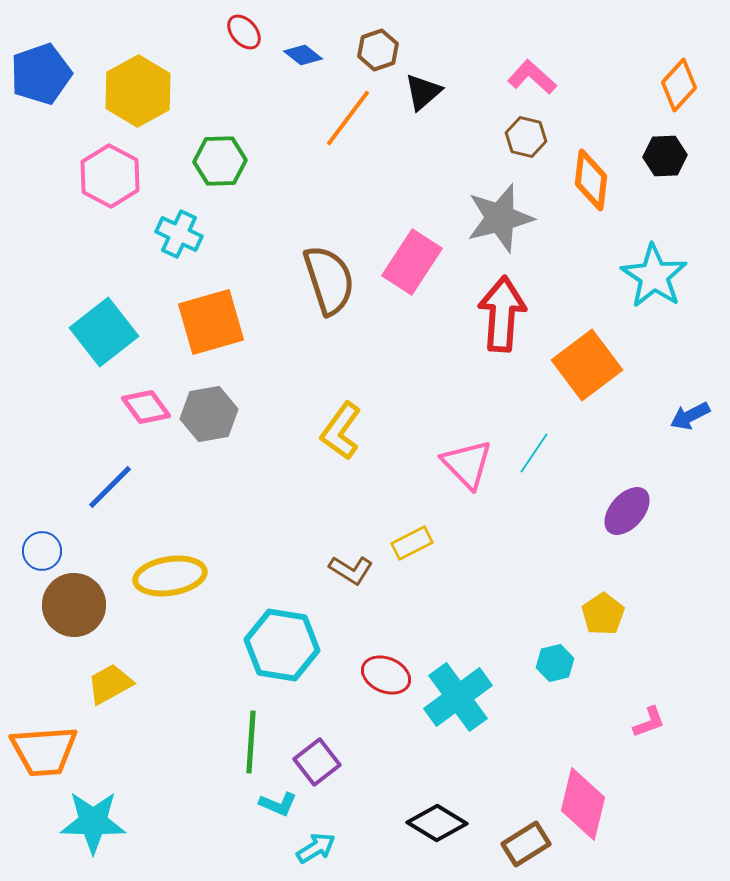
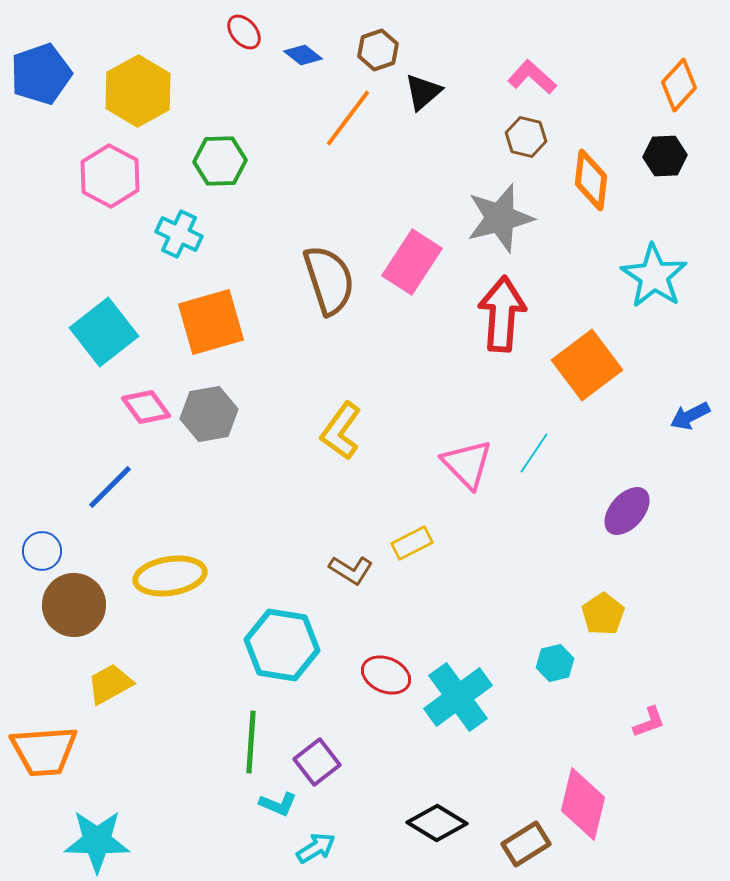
cyan star at (93, 822): moved 4 px right, 19 px down
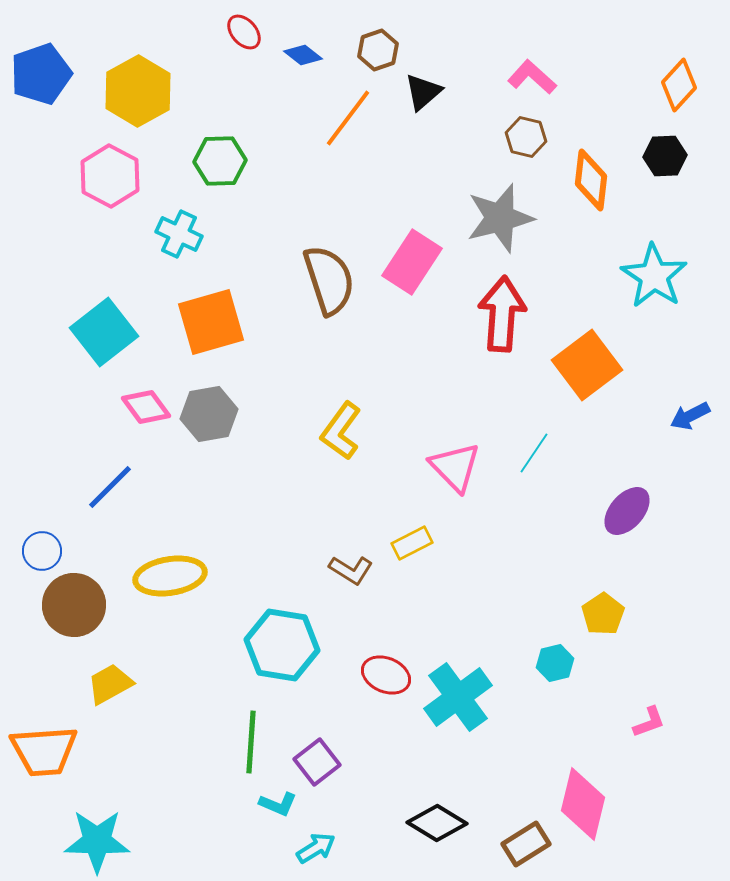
pink triangle at (467, 464): moved 12 px left, 3 px down
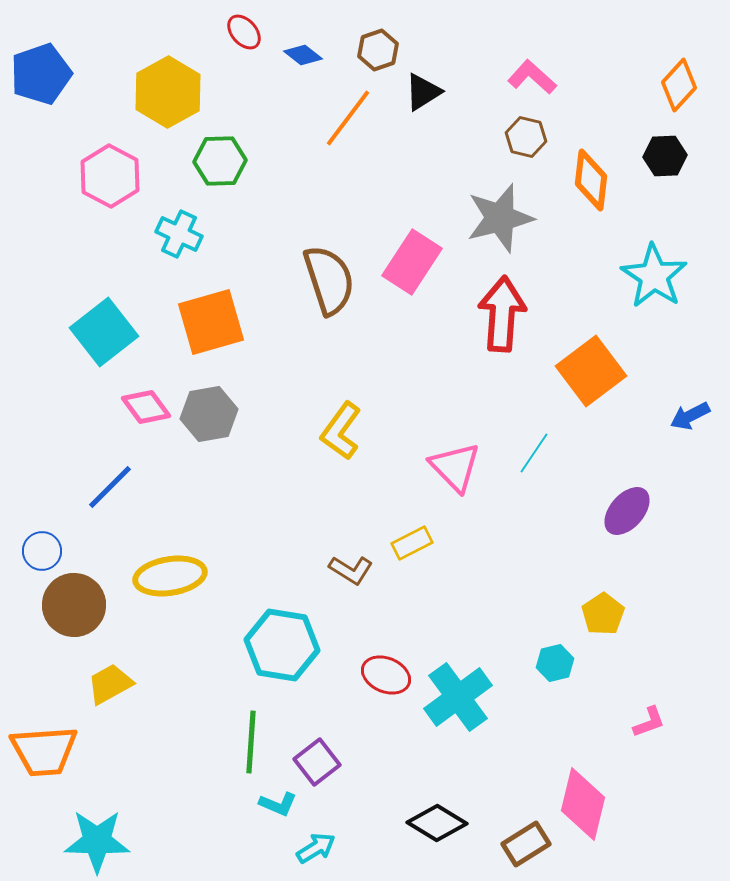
yellow hexagon at (138, 91): moved 30 px right, 1 px down
black triangle at (423, 92): rotated 9 degrees clockwise
orange square at (587, 365): moved 4 px right, 6 px down
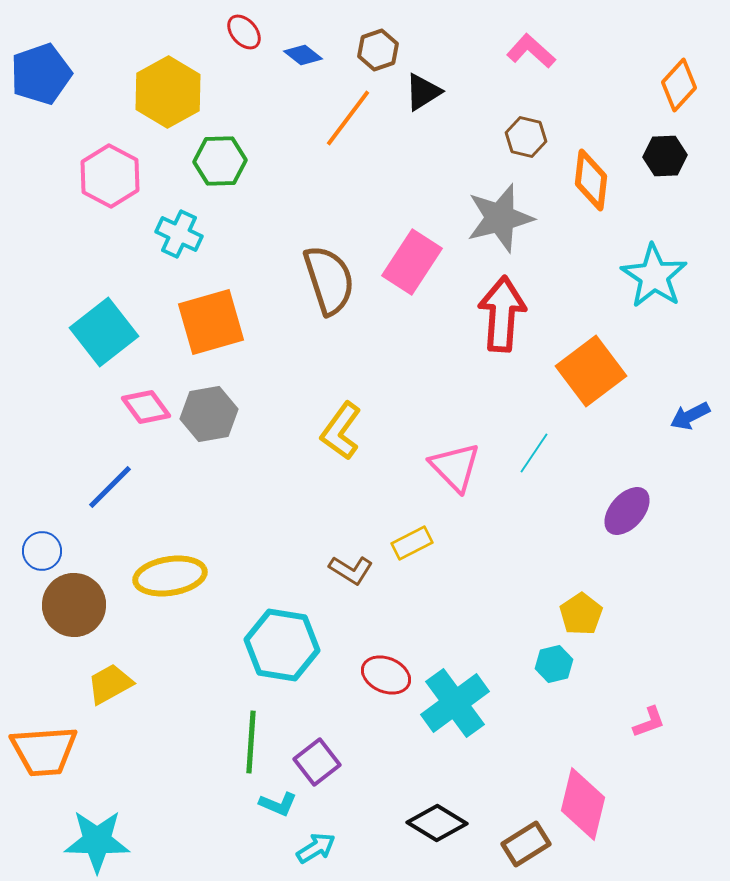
pink L-shape at (532, 77): moved 1 px left, 26 px up
yellow pentagon at (603, 614): moved 22 px left
cyan hexagon at (555, 663): moved 1 px left, 1 px down
cyan cross at (458, 697): moved 3 px left, 6 px down
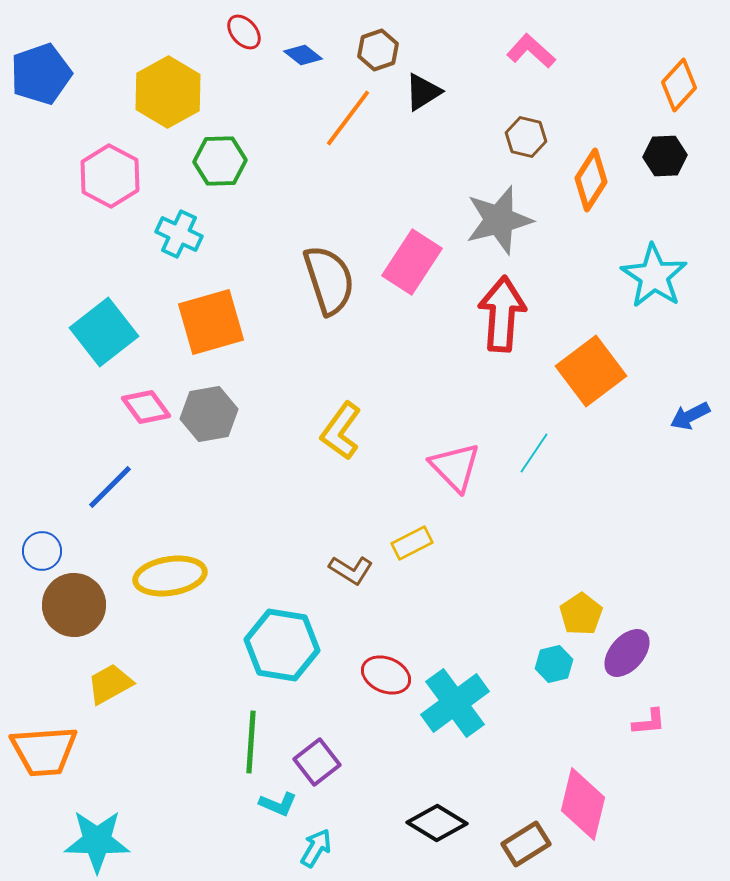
orange diamond at (591, 180): rotated 26 degrees clockwise
gray star at (500, 218): moved 1 px left, 2 px down
purple ellipse at (627, 511): moved 142 px down
pink L-shape at (649, 722): rotated 15 degrees clockwise
cyan arrow at (316, 848): rotated 27 degrees counterclockwise
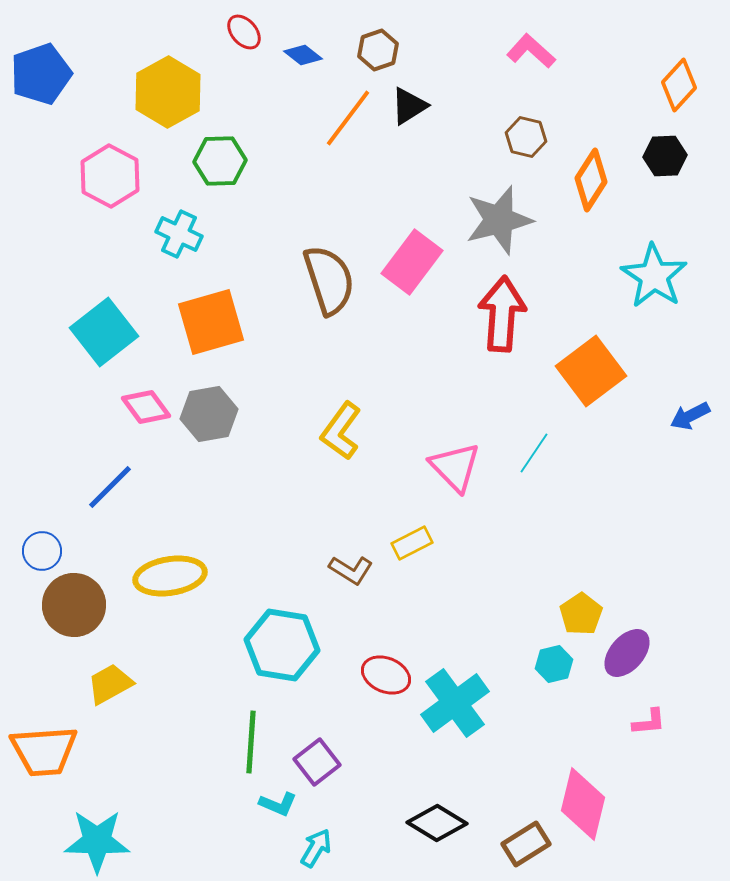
black triangle at (423, 92): moved 14 px left, 14 px down
pink rectangle at (412, 262): rotated 4 degrees clockwise
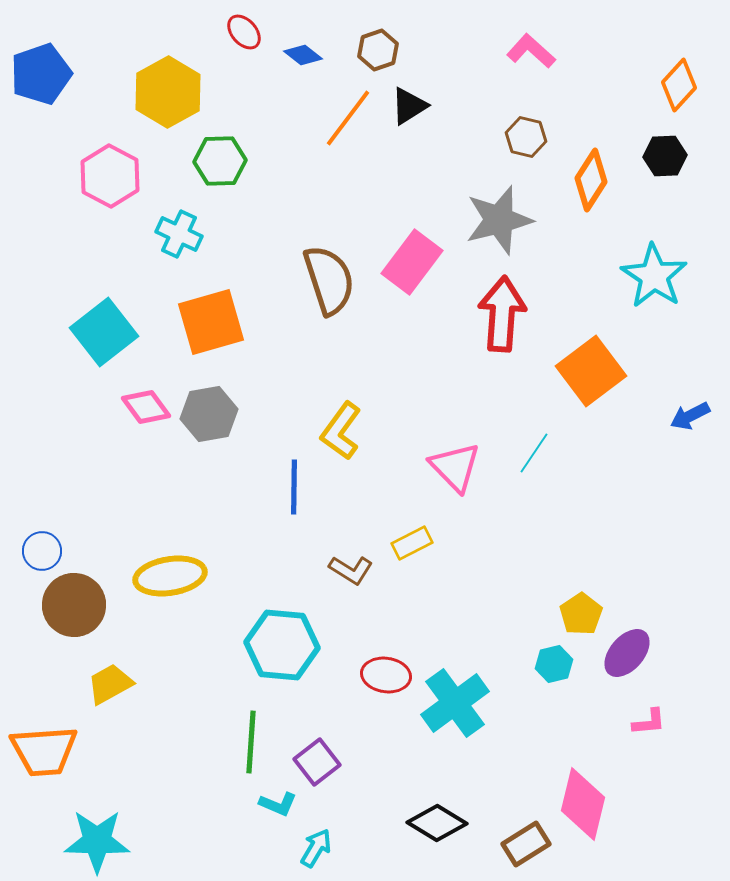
blue line at (110, 487): moved 184 px right; rotated 44 degrees counterclockwise
cyan hexagon at (282, 645): rotated 4 degrees counterclockwise
red ellipse at (386, 675): rotated 15 degrees counterclockwise
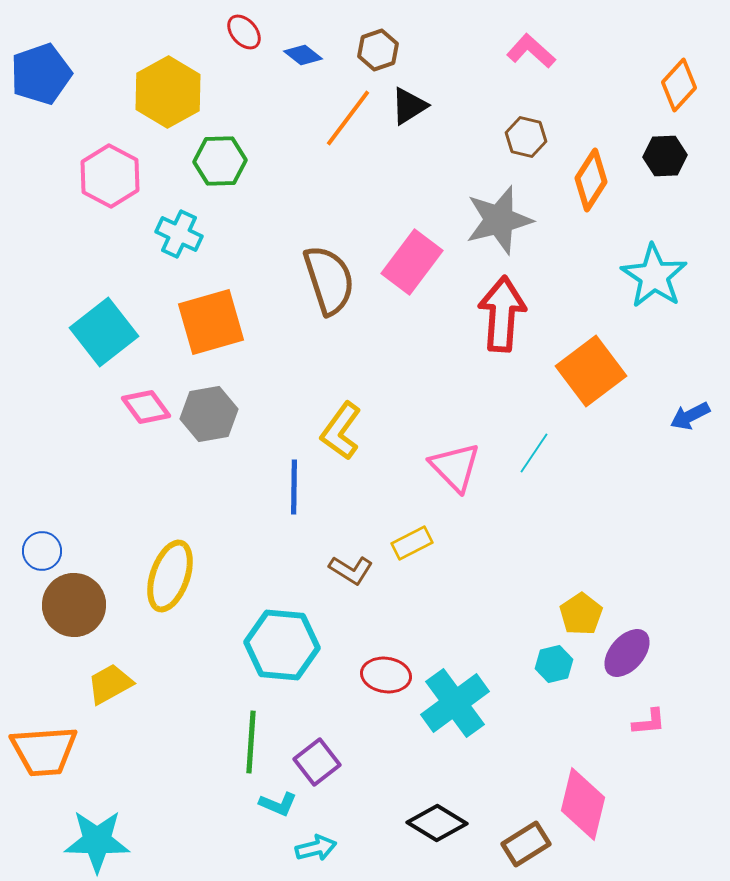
yellow ellipse at (170, 576): rotated 62 degrees counterclockwise
cyan arrow at (316, 848): rotated 45 degrees clockwise
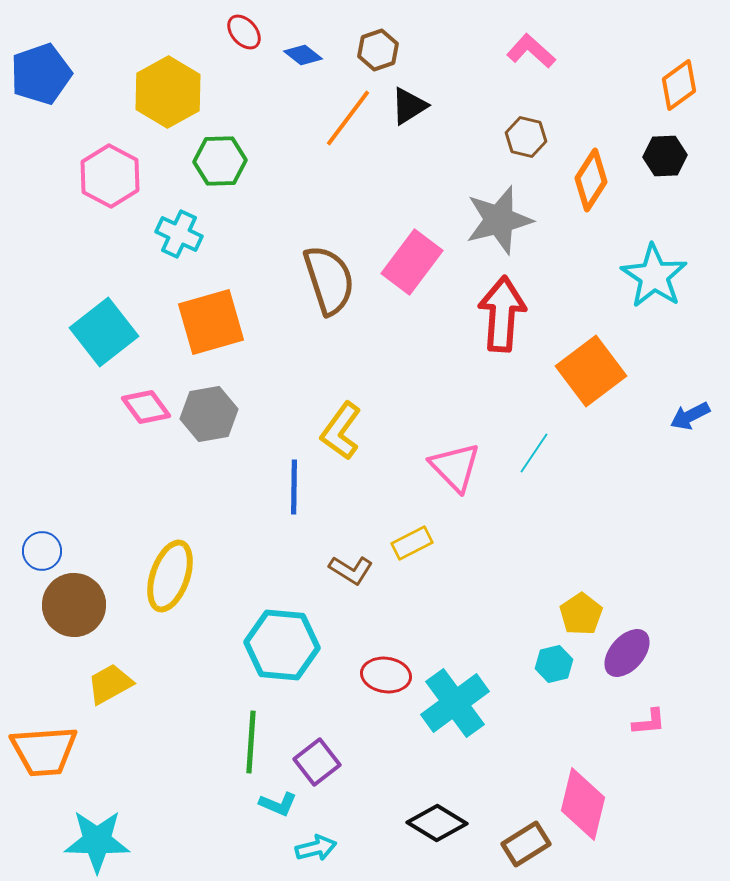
orange diamond at (679, 85): rotated 12 degrees clockwise
